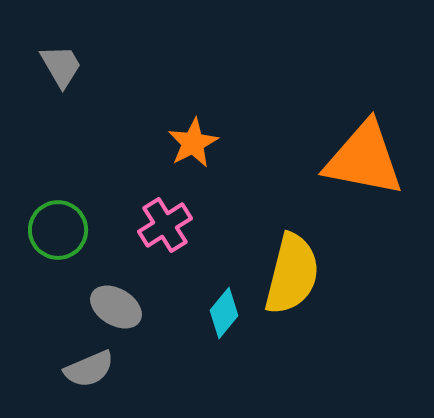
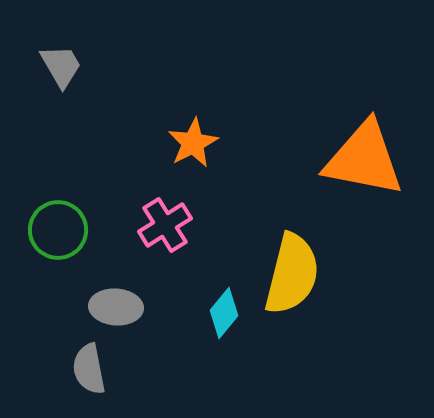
gray ellipse: rotated 27 degrees counterclockwise
gray semicircle: rotated 102 degrees clockwise
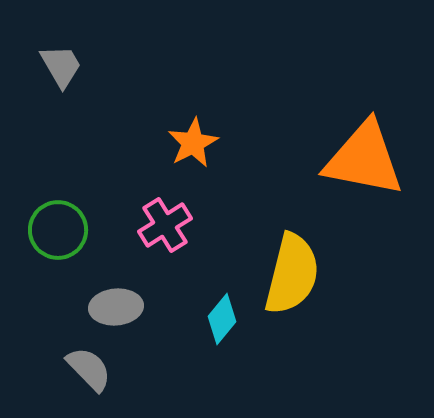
gray ellipse: rotated 9 degrees counterclockwise
cyan diamond: moved 2 px left, 6 px down
gray semicircle: rotated 147 degrees clockwise
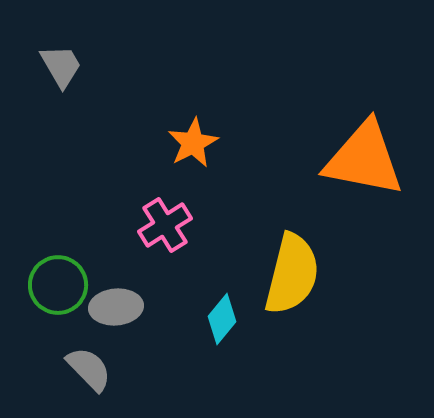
green circle: moved 55 px down
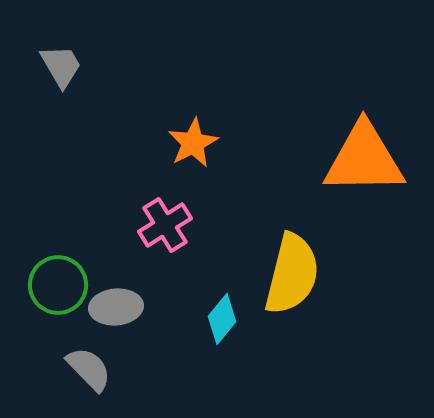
orange triangle: rotated 12 degrees counterclockwise
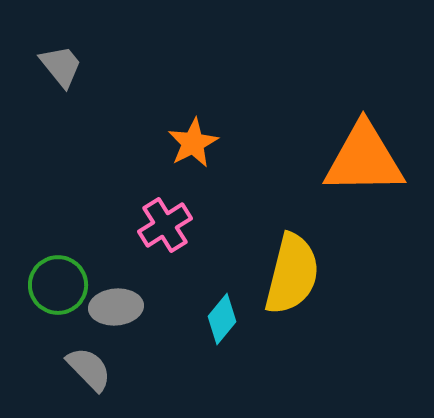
gray trapezoid: rotated 9 degrees counterclockwise
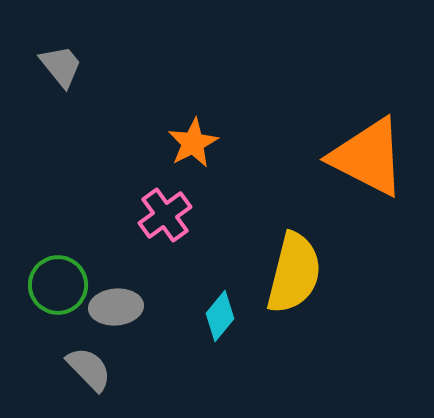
orange triangle: moved 4 px right, 2 px up; rotated 28 degrees clockwise
pink cross: moved 10 px up; rotated 4 degrees counterclockwise
yellow semicircle: moved 2 px right, 1 px up
cyan diamond: moved 2 px left, 3 px up
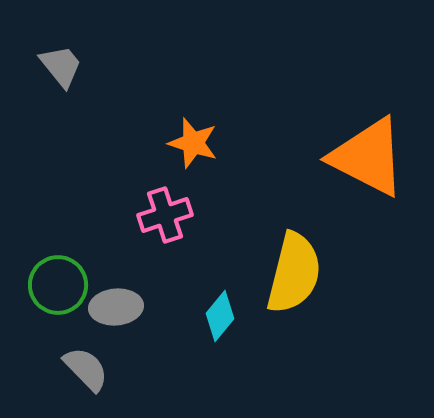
orange star: rotated 27 degrees counterclockwise
pink cross: rotated 18 degrees clockwise
gray semicircle: moved 3 px left
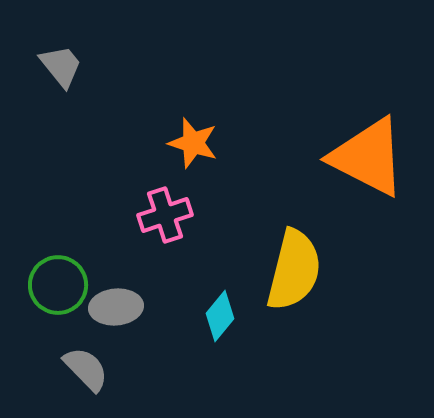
yellow semicircle: moved 3 px up
